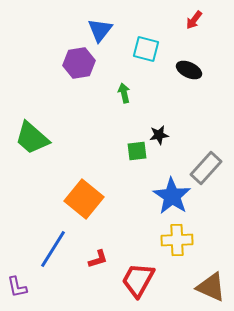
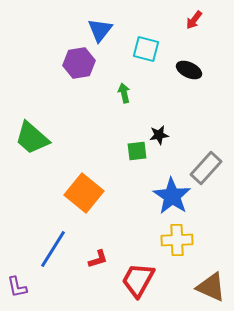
orange square: moved 6 px up
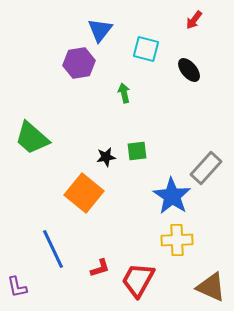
black ellipse: rotated 25 degrees clockwise
black star: moved 53 px left, 22 px down
blue line: rotated 57 degrees counterclockwise
red L-shape: moved 2 px right, 9 px down
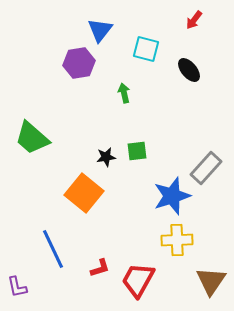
blue star: rotated 21 degrees clockwise
brown triangle: moved 6 px up; rotated 40 degrees clockwise
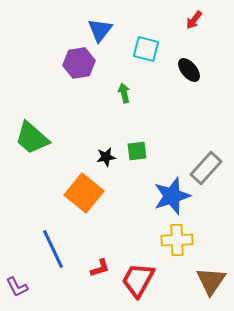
purple L-shape: rotated 15 degrees counterclockwise
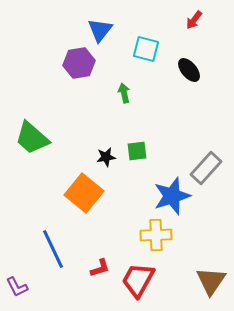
yellow cross: moved 21 px left, 5 px up
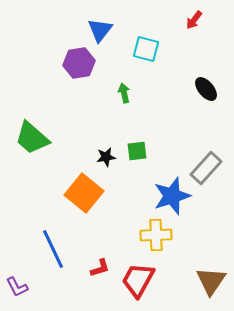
black ellipse: moved 17 px right, 19 px down
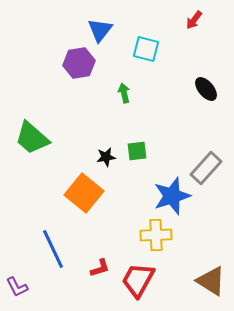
brown triangle: rotated 32 degrees counterclockwise
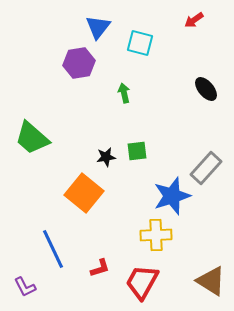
red arrow: rotated 18 degrees clockwise
blue triangle: moved 2 px left, 3 px up
cyan square: moved 6 px left, 6 px up
red trapezoid: moved 4 px right, 2 px down
purple L-shape: moved 8 px right
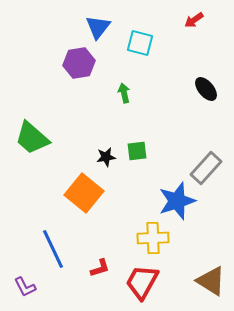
blue star: moved 5 px right, 5 px down
yellow cross: moved 3 px left, 3 px down
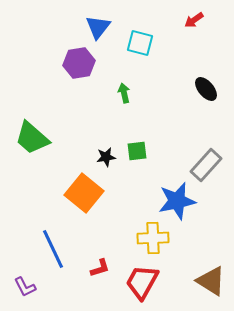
gray rectangle: moved 3 px up
blue star: rotated 6 degrees clockwise
